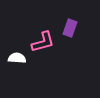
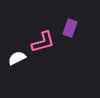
white semicircle: rotated 30 degrees counterclockwise
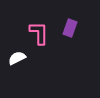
pink L-shape: moved 4 px left, 9 px up; rotated 75 degrees counterclockwise
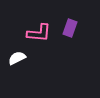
pink L-shape: rotated 95 degrees clockwise
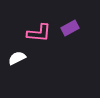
purple rectangle: rotated 42 degrees clockwise
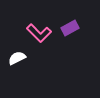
pink L-shape: rotated 40 degrees clockwise
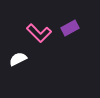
white semicircle: moved 1 px right, 1 px down
